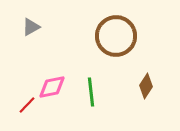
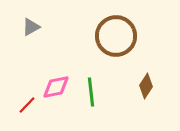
pink diamond: moved 4 px right
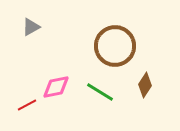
brown circle: moved 1 px left, 10 px down
brown diamond: moved 1 px left, 1 px up
green line: moved 9 px right; rotated 52 degrees counterclockwise
red line: rotated 18 degrees clockwise
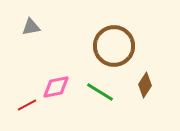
gray triangle: rotated 18 degrees clockwise
brown circle: moved 1 px left
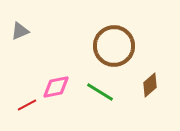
gray triangle: moved 11 px left, 4 px down; rotated 12 degrees counterclockwise
brown diamond: moved 5 px right; rotated 15 degrees clockwise
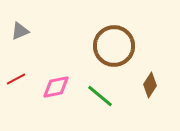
brown diamond: rotated 15 degrees counterclockwise
green line: moved 4 px down; rotated 8 degrees clockwise
red line: moved 11 px left, 26 px up
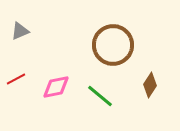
brown circle: moved 1 px left, 1 px up
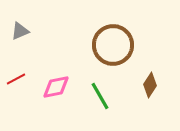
green line: rotated 20 degrees clockwise
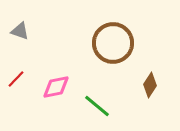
gray triangle: rotated 42 degrees clockwise
brown circle: moved 2 px up
red line: rotated 18 degrees counterclockwise
green line: moved 3 px left, 10 px down; rotated 20 degrees counterclockwise
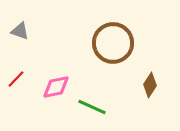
green line: moved 5 px left, 1 px down; rotated 16 degrees counterclockwise
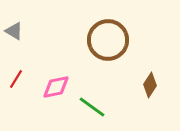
gray triangle: moved 6 px left; rotated 12 degrees clockwise
brown circle: moved 5 px left, 3 px up
red line: rotated 12 degrees counterclockwise
green line: rotated 12 degrees clockwise
